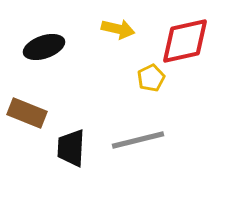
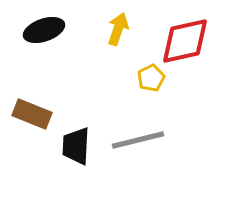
yellow arrow: rotated 84 degrees counterclockwise
black ellipse: moved 17 px up
brown rectangle: moved 5 px right, 1 px down
black trapezoid: moved 5 px right, 2 px up
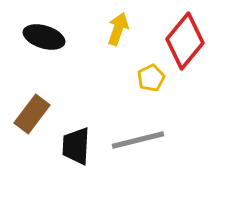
black ellipse: moved 7 px down; rotated 36 degrees clockwise
red diamond: rotated 38 degrees counterclockwise
brown rectangle: rotated 75 degrees counterclockwise
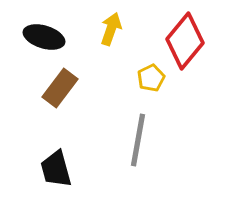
yellow arrow: moved 7 px left
brown rectangle: moved 28 px right, 26 px up
gray line: rotated 66 degrees counterclockwise
black trapezoid: moved 20 px left, 23 px down; rotated 18 degrees counterclockwise
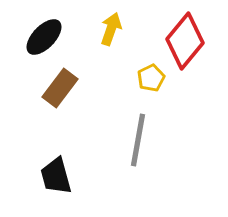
black ellipse: rotated 63 degrees counterclockwise
black trapezoid: moved 7 px down
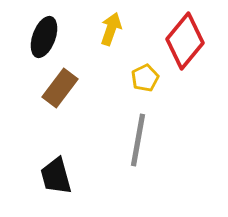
black ellipse: rotated 24 degrees counterclockwise
yellow pentagon: moved 6 px left
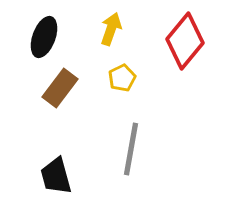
yellow pentagon: moved 23 px left
gray line: moved 7 px left, 9 px down
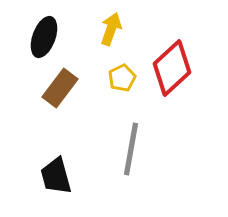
red diamond: moved 13 px left, 27 px down; rotated 8 degrees clockwise
